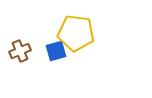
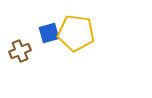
blue square: moved 7 px left, 18 px up
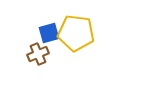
brown cross: moved 18 px right, 3 px down
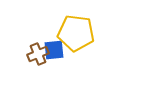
blue square: moved 5 px right, 17 px down; rotated 10 degrees clockwise
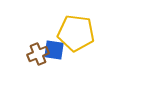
blue square: rotated 15 degrees clockwise
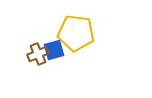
blue square: rotated 25 degrees counterclockwise
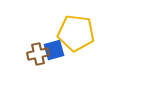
brown cross: rotated 10 degrees clockwise
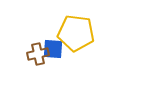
blue square: moved 1 px left, 1 px up; rotated 20 degrees clockwise
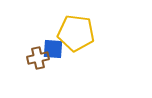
brown cross: moved 4 px down
